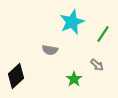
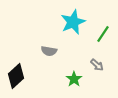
cyan star: moved 1 px right
gray semicircle: moved 1 px left, 1 px down
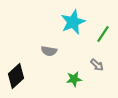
green star: rotated 28 degrees clockwise
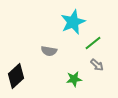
green line: moved 10 px left, 9 px down; rotated 18 degrees clockwise
